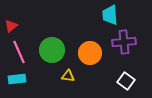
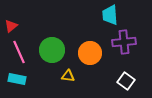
cyan rectangle: rotated 18 degrees clockwise
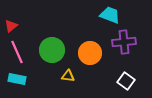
cyan trapezoid: rotated 115 degrees clockwise
pink line: moved 2 px left
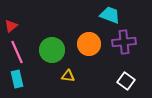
orange circle: moved 1 px left, 9 px up
cyan rectangle: rotated 66 degrees clockwise
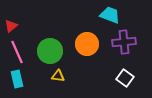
orange circle: moved 2 px left
green circle: moved 2 px left, 1 px down
yellow triangle: moved 10 px left
white square: moved 1 px left, 3 px up
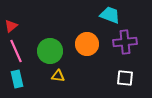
purple cross: moved 1 px right
pink line: moved 1 px left, 1 px up
white square: rotated 30 degrees counterclockwise
